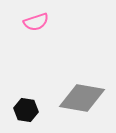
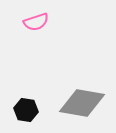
gray diamond: moved 5 px down
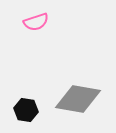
gray diamond: moved 4 px left, 4 px up
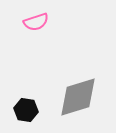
gray diamond: moved 2 px up; rotated 27 degrees counterclockwise
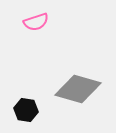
gray diamond: moved 8 px up; rotated 33 degrees clockwise
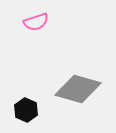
black hexagon: rotated 15 degrees clockwise
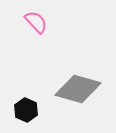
pink semicircle: rotated 115 degrees counterclockwise
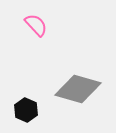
pink semicircle: moved 3 px down
